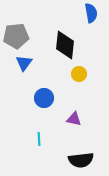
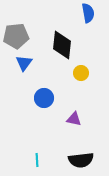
blue semicircle: moved 3 px left
black diamond: moved 3 px left
yellow circle: moved 2 px right, 1 px up
cyan line: moved 2 px left, 21 px down
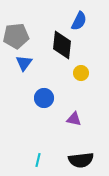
blue semicircle: moved 9 px left, 8 px down; rotated 36 degrees clockwise
cyan line: moved 1 px right; rotated 16 degrees clockwise
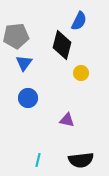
black diamond: rotated 8 degrees clockwise
blue circle: moved 16 px left
purple triangle: moved 7 px left, 1 px down
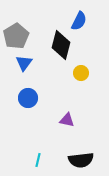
gray pentagon: rotated 25 degrees counterclockwise
black diamond: moved 1 px left
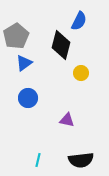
blue triangle: rotated 18 degrees clockwise
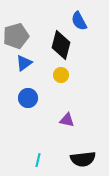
blue semicircle: rotated 126 degrees clockwise
gray pentagon: rotated 15 degrees clockwise
yellow circle: moved 20 px left, 2 px down
black semicircle: moved 2 px right, 1 px up
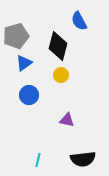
black diamond: moved 3 px left, 1 px down
blue circle: moved 1 px right, 3 px up
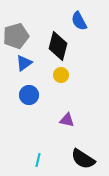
black semicircle: rotated 40 degrees clockwise
